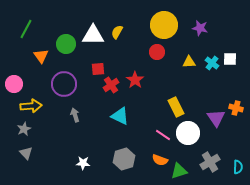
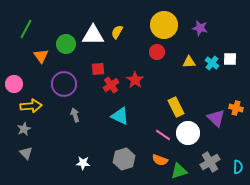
purple triangle: rotated 12 degrees counterclockwise
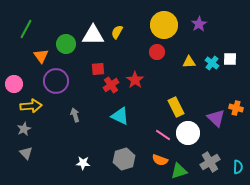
purple star: moved 1 px left, 4 px up; rotated 28 degrees clockwise
purple circle: moved 8 px left, 3 px up
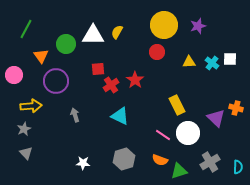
purple star: moved 1 px left, 2 px down; rotated 14 degrees clockwise
pink circle: moved 9 px up
yellow rectangle: moved 1 px right, 2 px up
